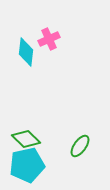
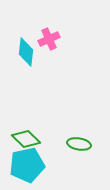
green ellipse: moved 1 px left, 2 px up; rotated 65 degrees clockwise
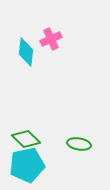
pink cross: moved 2 px right
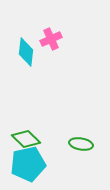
green ellipse: moved 2 px right
cyan pentagon: moved 1 px right, 1 px up
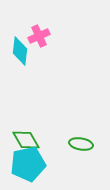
pink cross: moved 12 px left, 3 px up
cyan diamond: moved 6 px left, 1 px up
green diamond: moved 1 px down; rotated 16 degrees clockwise
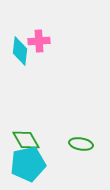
pink cross: moved 5 px down; rotated 20 degrees clockwise
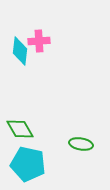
green diamond: moved 6 px left, 11 px up
cyan pentagon: rotated 24 degrees clockwise
